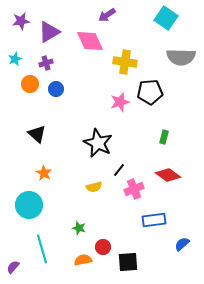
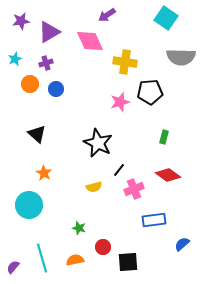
cyan line: moved 9 px down
orange semicircle: moved 8 px left
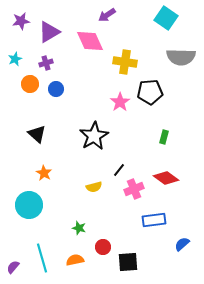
pink star: rotated 18 degrees counterclockwise
black star: moved 4 px left, 7 px up; rotated 16 degrees clockwise
red diamond: moved 2 px left, 3 px down
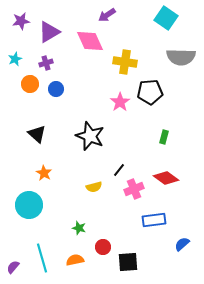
black star: moved 4 px left; rotated 20 degrees counterclockwise
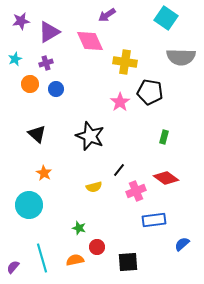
black pentagon: rotated 15 degrees clockwise
pink cross: moved 2 px right, 2 px down
red circle: moved 6 px left
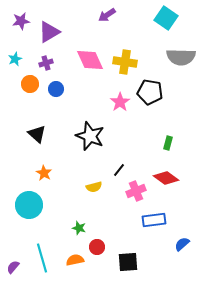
pink diamond: moved 19 px down
green rectangle: moved 4 px right, 6 px down
